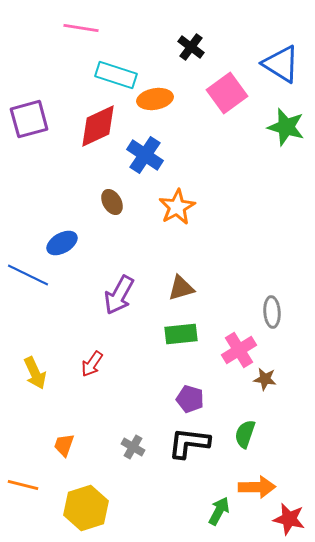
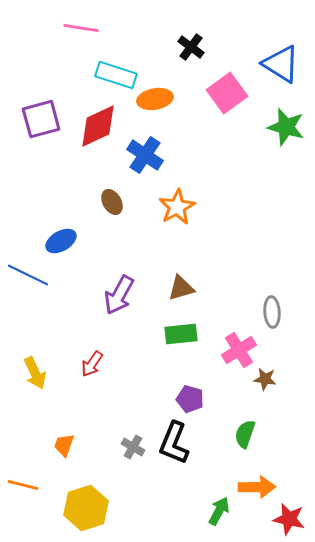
purple square: moved 12 px right
blue ellipse: moved 1 px left, 2 px up
black L-shape: moved 15 px left; rotated 75 degrees counterclockwise
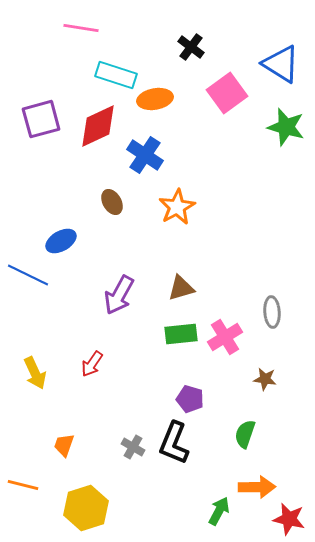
pink cross: moved 14 px left, 13 px up
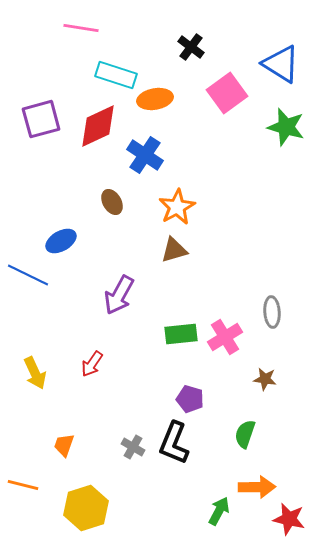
brown triangle: moved 7 px left, 38 px up
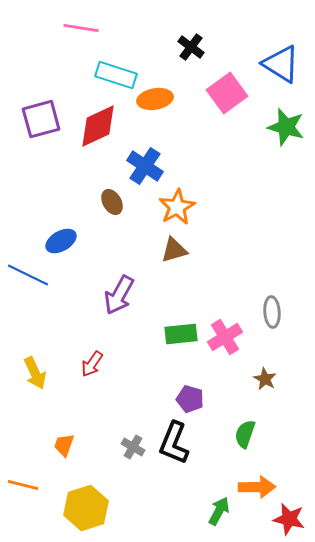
blue cross: moved 11 px down
brown star: rotated 20 degrees clockwise
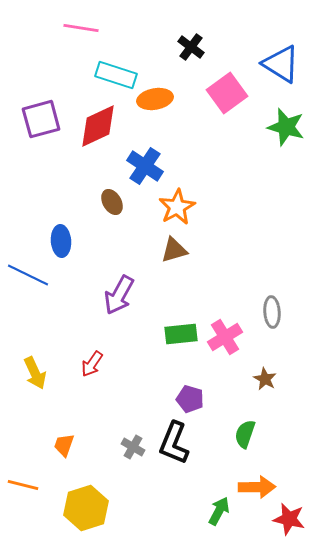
blue ellipse: rotated 64 degrees counterclockwise
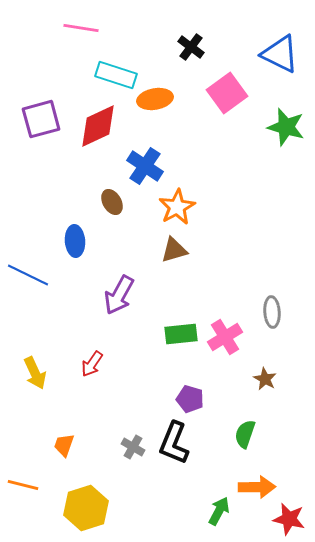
blue triangle: moved 1 px left, 10 px up; rotated 6 degrees counterclockwise
blue ellipse: moved 14 px right
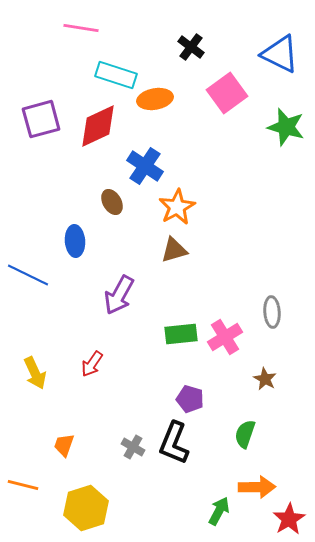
red star: rotated 28 degrees clockwise
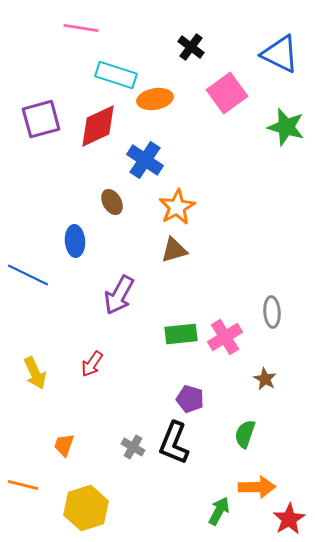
blue cross: moved 6 px up
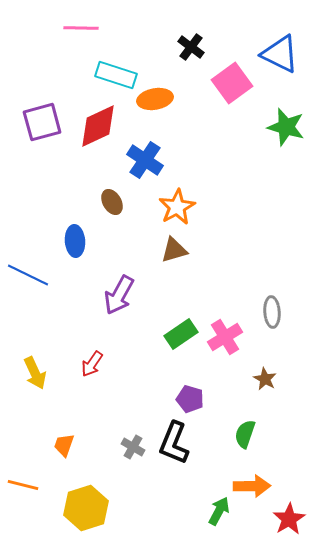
pink line: rotated 8 degrees counterclockwise
pink square: moved 5 px right, 10 px up
purple square: moved 1 px right, 3 px down
green rectangle: rotated 28 degrees counterclockwise
orange arrow: moved 5 px left, 1 px up
